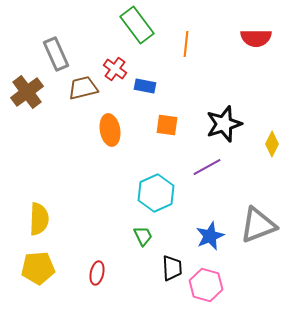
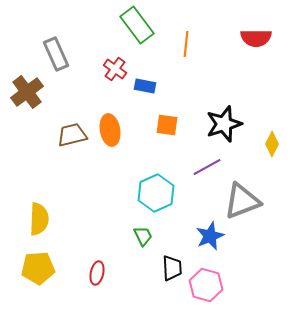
brown trapezoid: moved 11 px left, 47 px down
gray triangle: moved 16 px left, 24 px up
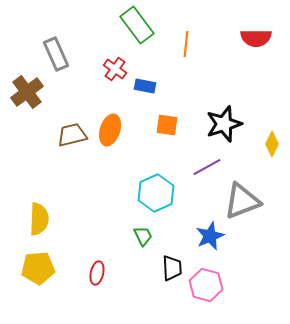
orange ellipse: rotated 28 degrees clockwise
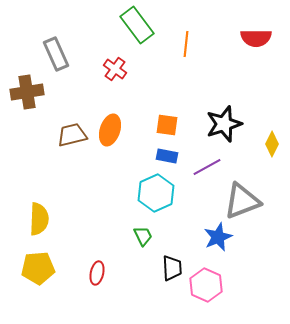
blue rectangle: moved 22 px right, 70 px down
brown cross: rotated 28 degrees clockwise
blue star: moved 8 px right, 1 px down
pink hexagon: rotated 8 degrees clockwise
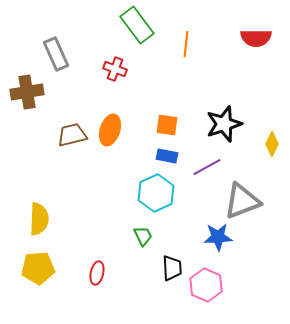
red cross: rotated 15 degrees counterclockwise
blue star: rotated 20 degrees clockwise
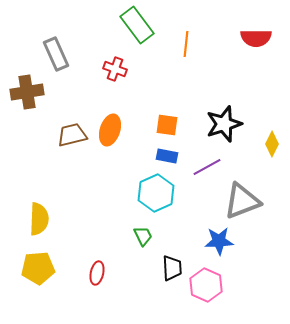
blue star: moved 1 px right, 4 px down
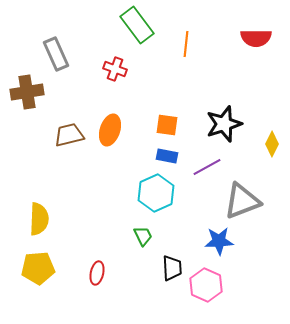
brown trapezoid: moved 3 px left
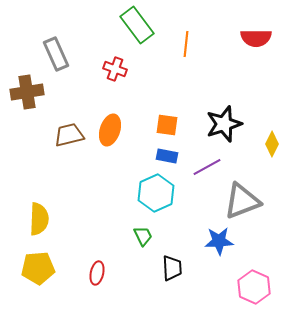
pink hexagon: moved 48 px right, 2 px down
